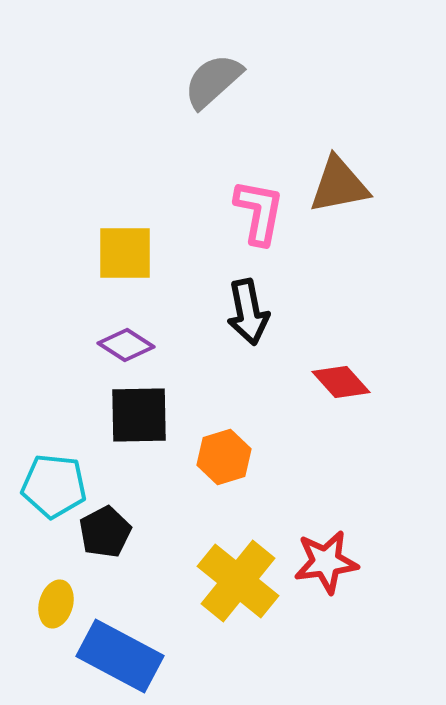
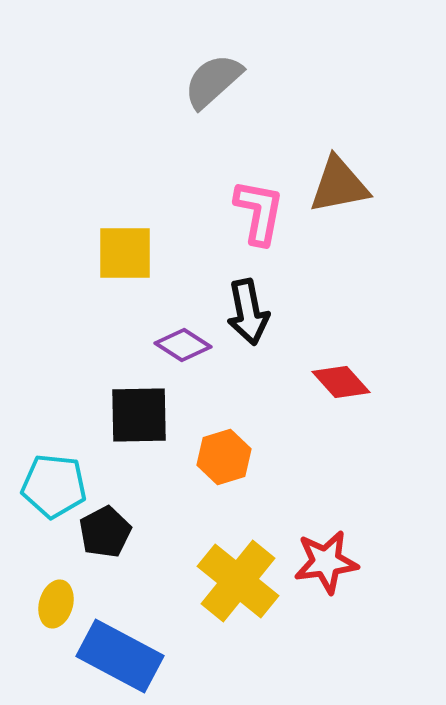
purple diamond: moved 57 px right
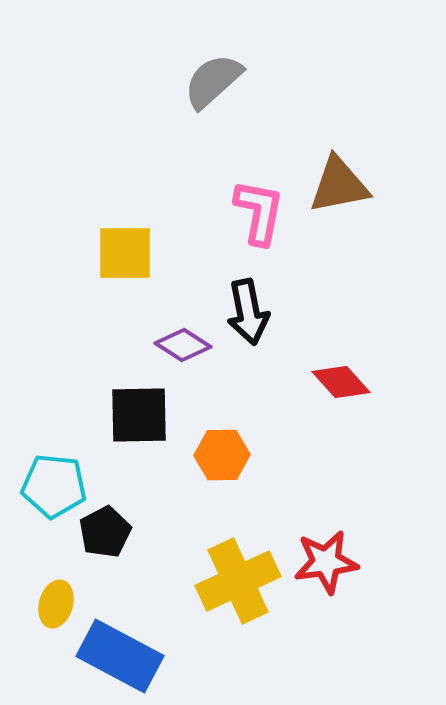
orange hexagon: moved 2 px left, 2 px up; rotated 16 degrees clockwise
yellow cross: rotated 26 degrees clockwise
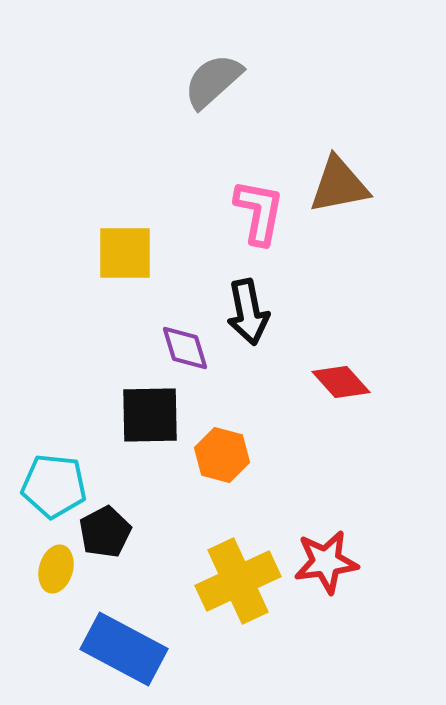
purple diamond: moved 2 px right, 3 px down; rotated 40 degrees clockwise
black square: moved 11 px right
orange hexagon: rotated 16 degrees clockwise
yellow ellipse: moved 35 px up
blue rectangle: moved 4 px right, 7 px up
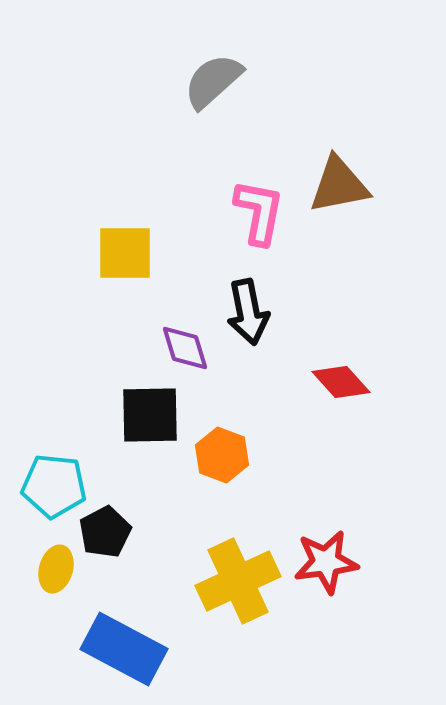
orange hexagon: rotated 6 degrees clockwise
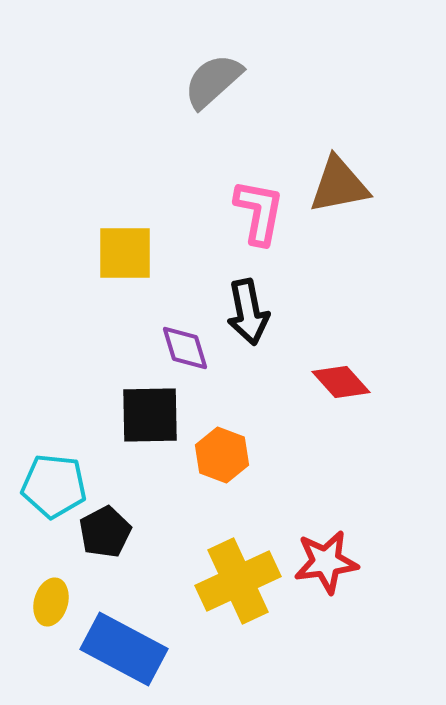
yellow ellipse: moved 5 px left, 33 px down
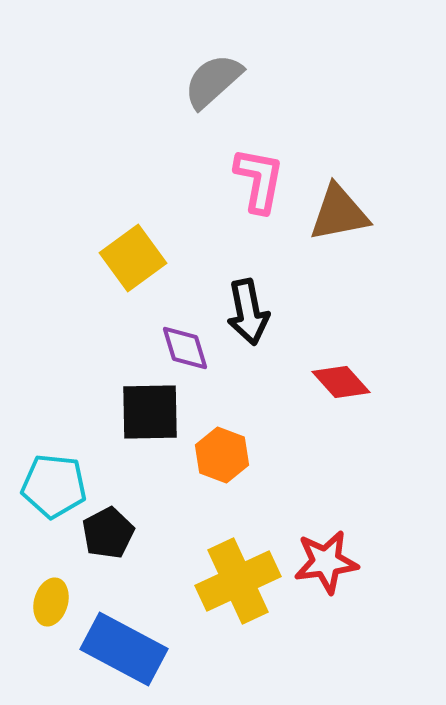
brown triangle: moved 28 px down
pink L-shape: moved 32 px up
yellow square: moved 8 px right, 5 px down; rotated 36 degrees counterclockwise
black square: moved 3 px up
black pentagon: moved 3 px right, 1 px down
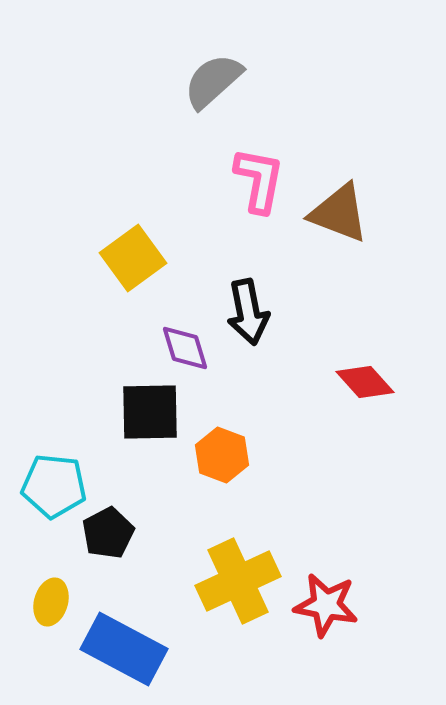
brown triangle: rotated 32 degrees clockwise
red diamond: moved 24 px right
red star: moved 43 px down; rotated 18 degrees clockwise
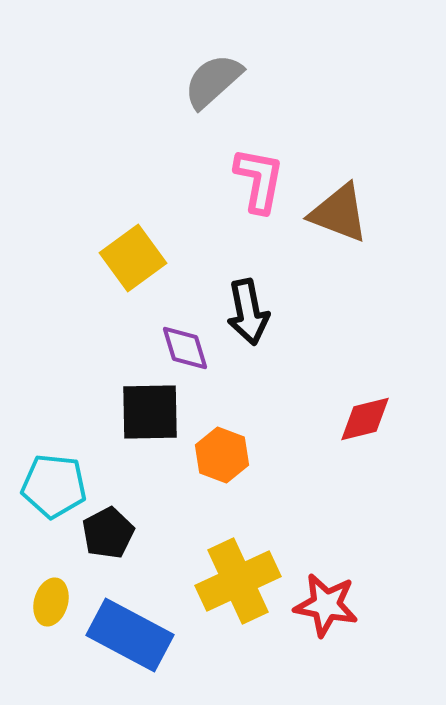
red diamond: moved 37 px down; rotated 62 degrees counterclockwise
blue rectangle: moved 6 px right, 14 px up
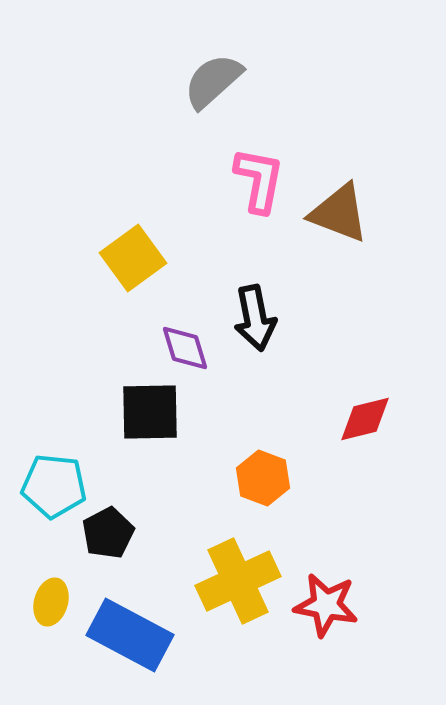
black arrow: moved 7 px right, 6 px down
orange hexagon: moved 41 px right, 23 px down
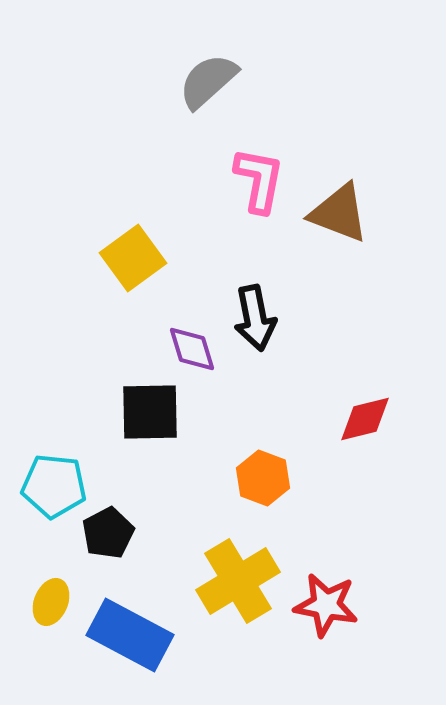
gray semicircle: moved 5 px left
purple diamond: moved 7 px right, 1 px down
yellow cross: rotated 6 degrees counterclockwise
yellow ellipse: rotated 6 degrees clockwise
